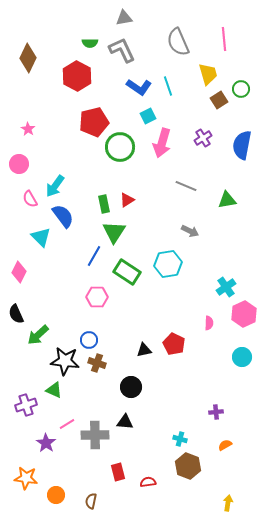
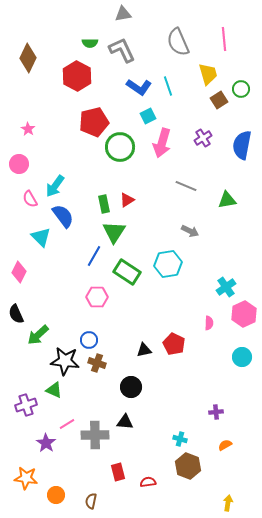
gray triangle at (124, 18): moved 1 px left, 4 px up
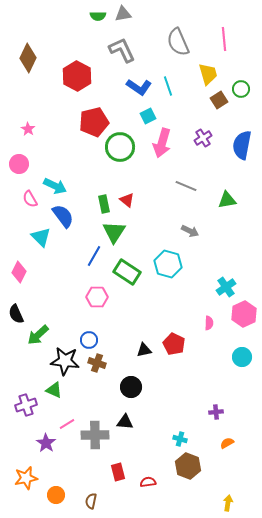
green semicircle at (90, 43): moved 8 px right, 27 px up
cyan arrow at (55, 186): rotated 100 degrees counterclockwise
red triangle at (127, 200): rotated 49 degrees counterclockwise
cyan hexagon at (168, 264): rotated 24 degrees clockwise
orange semicircle at (225, 445): moved 2 px right, 2 px up
orange star at (26, 478): rotated 20 degrees counterclockwise
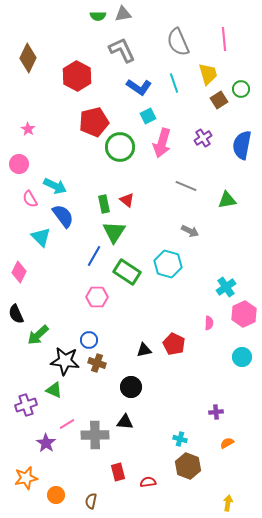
cyan line at (168, 86): moved 6 px right, 3 px up
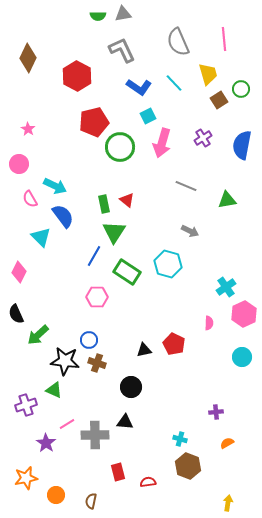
cyan line at (174, 83): rotated 24 degrees counterclockwise
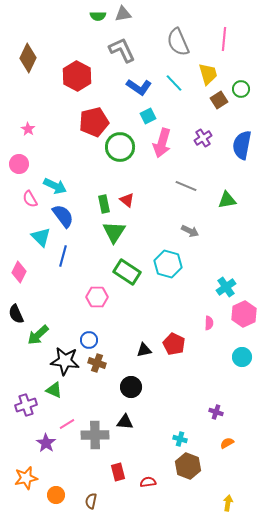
pink line at (224, 39): rotated 10 degrees clockwise
blue line at (94, 256): moved 31 px left; rotated 15 degrees counterclockwise
purple cross at (216, 412): rotated 24 degrees clockwise
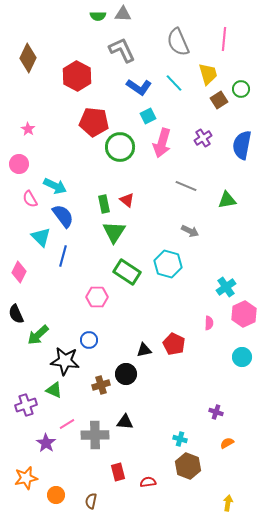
gray triangle at (123, 14): rotated 12 degrees clockwise
red pentagon at (94, 122): rotated 20 degrees clockwise
brown cross at (97, 363): moved 4 px right, 22 px down; rotated 36 degrees counterclockwise
black circle at (131, 387): moved 5 px left, 13 px up
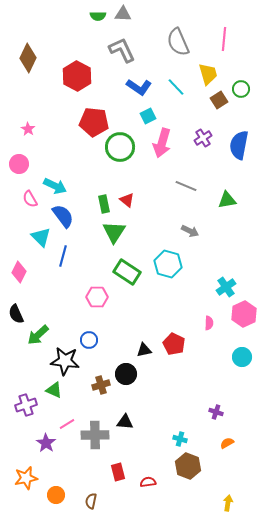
cyan line at (174, 83): moved 2 px right, 4 px down
blue semicircle at (242, 145): moved 3 px left
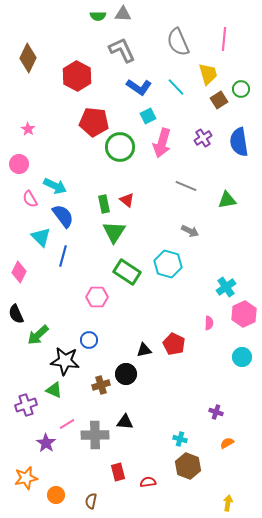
blue semicircle at (239, 145): moved 3 px up; rotated 20 degrees counterclockwise
